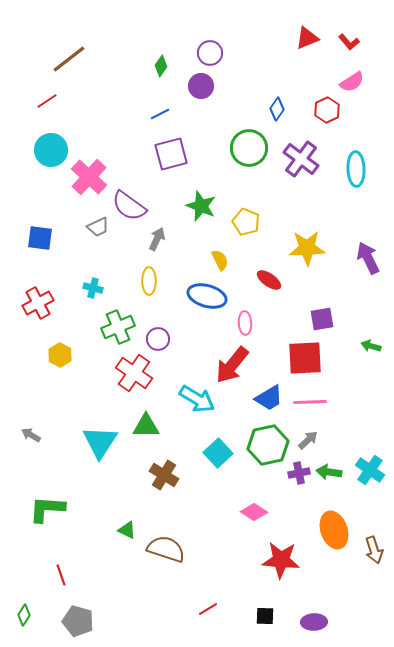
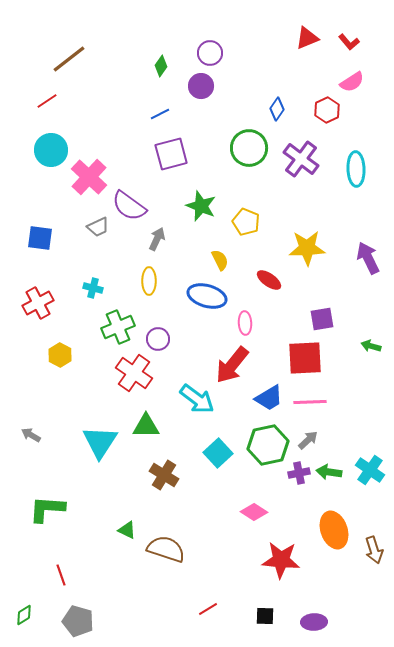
cyan arrow at (197, 399): rotated 6 degrees clockwise
green diamond at (24, 615): rotated 25 degrees clockwise
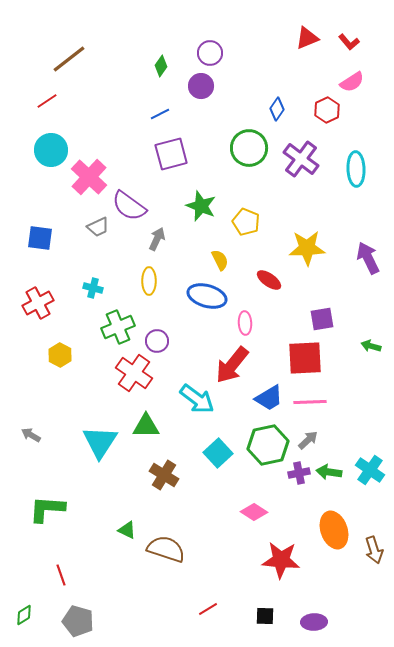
purple circle at (158, 339): moved 1 px left, 2 px down
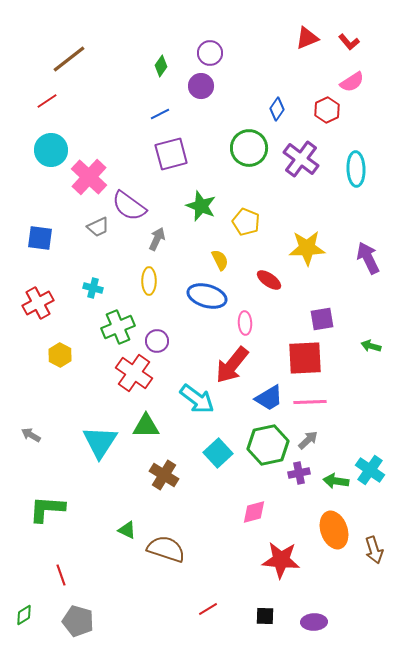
green arrow at (329, 472): moved 7 px right, 9 px down
pink diamond at (254, 512): rotated 48 degrees counterclockwise
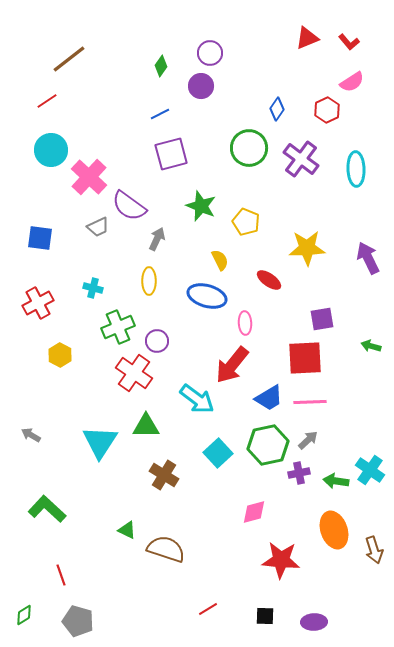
green L-shape at (47, 509): rotated 39 degrees clockwise
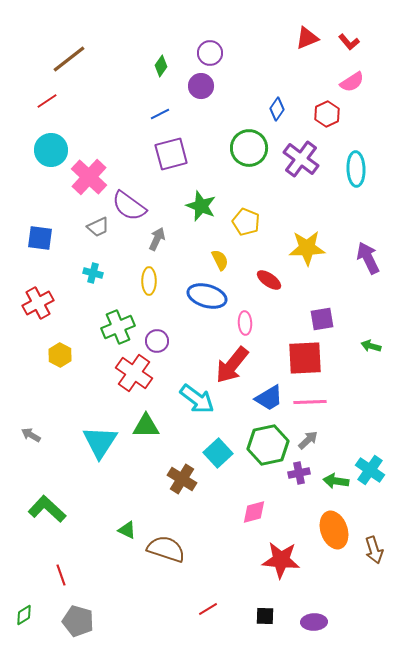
red hexagon at (327, 110): moved 4 px down
cyan cross at (93, 288): moved 15 px up
brown cross at (164, 475): moved 18 px right, 4 px down
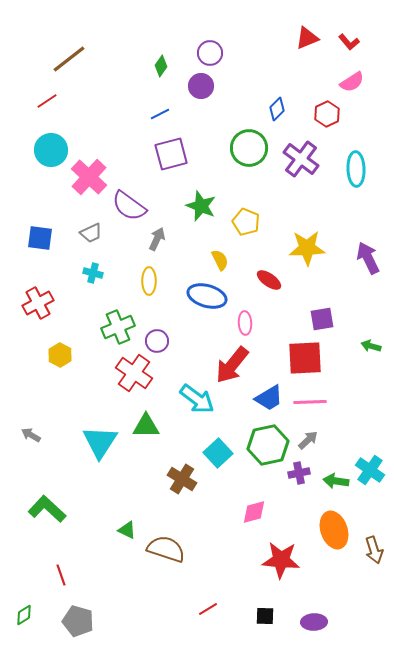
blue diamond at (277, 109): rotated 10 degrees clockwise
gray trapezoid at (98, 227): moved 7 px left, 6 px down
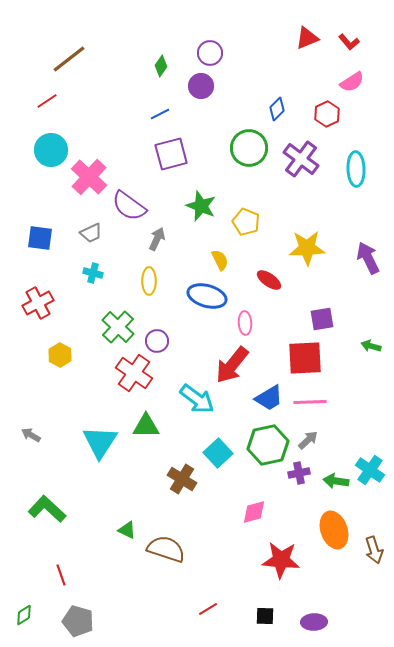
green cross at (118, 327): rotated 24 degrees counterclockwise
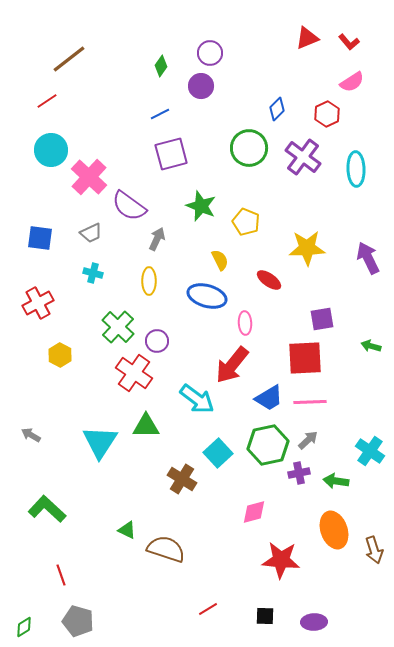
purple cross at (301, 159): moved 2 px right, 2 px up
cyan cross at (370, 470): moved 19 px up
green diamond at (24, 615): moved 12 px down
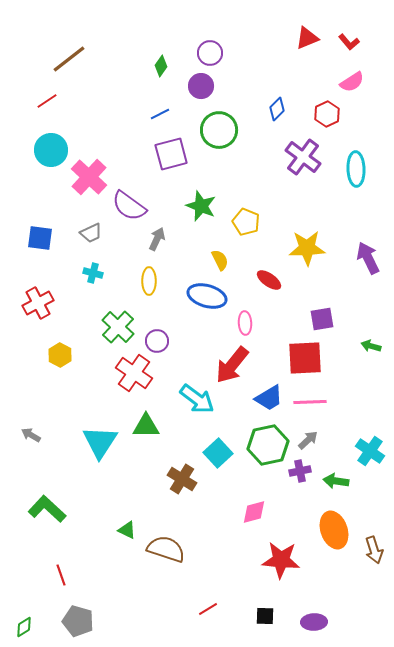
green circle at (249, 148): moved 30 px left, 18 px up
purple cross at (299, 473): moved 1 px right, 2 px up
